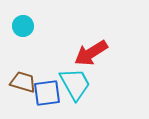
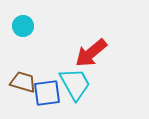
red arrow: rotated 8 degrees counterclockwise
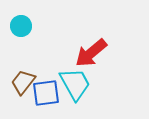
cyan circle: moved 2 px left
brown trapezoid: rotated 68 degrees counterclockwise
blue square: moved 1 px left
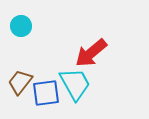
brown trapezoid: moved 3 px left
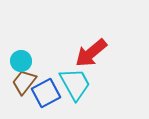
cyan circle: moved 35 px down
brown trapezoid: moved 4 px right
blue square: rotated 20 degrees counterclockwise
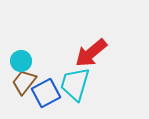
cyan trapezoid: rotated 135 degrees counterclockwise
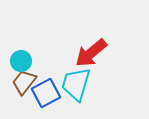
cyan trapezoid: moved 1 px right
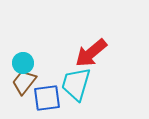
cyan circle: moved 2 px right, 2 px down
blue square: moved 1 px right, 5 px down; rotated 20 degrees clockwise
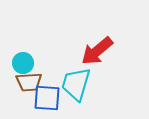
red arrow: moved 6 px right, 2 px up
brown trapezoid: moved 5 px right; rotated 132 degrees counterclockwise
blue square: rotated 12 degrees clockwise
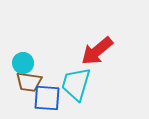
brown trapezoid: rotated 12 degrees clockwise
